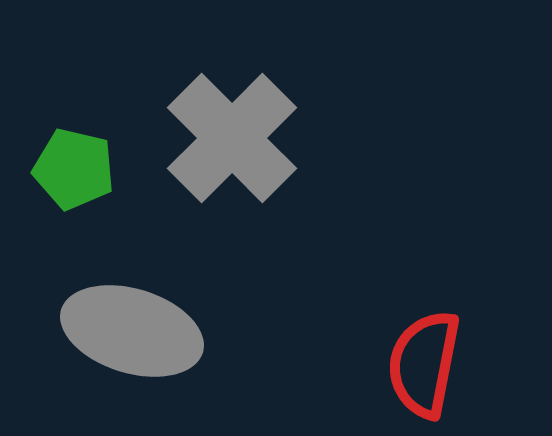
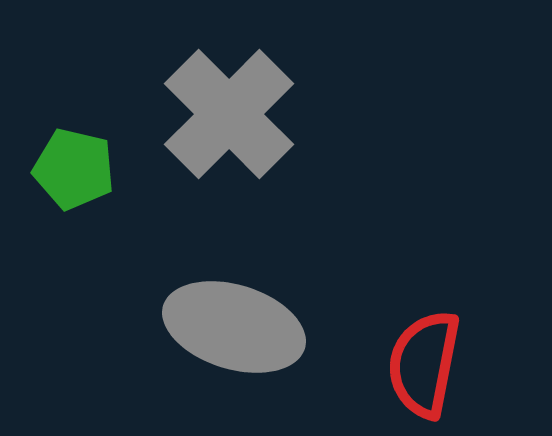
gray cross: moved 3 px left, 24 px up
gray ellipse: moved 102 px right, 4 px up
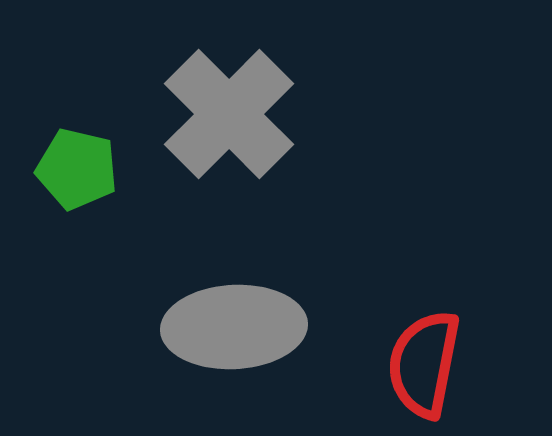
green pentagon: moved 3 px right
gray ellipse: rotated 20 degrees counterclockwise
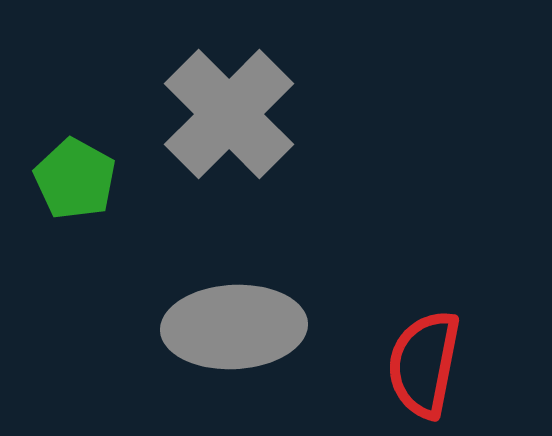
green pentagon: moved 2 px left, 10 px down; rotated 16 degrees clockwise
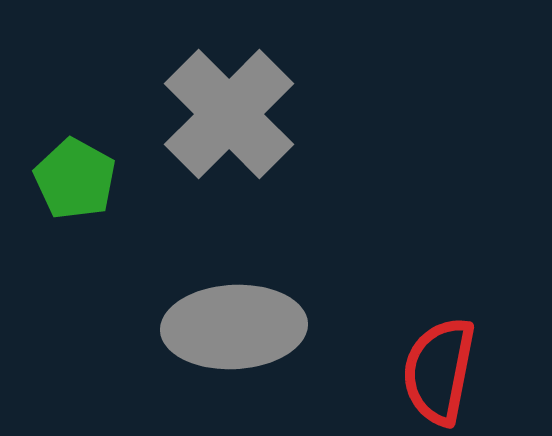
red semicircle: moved 15 px right, 7 px down
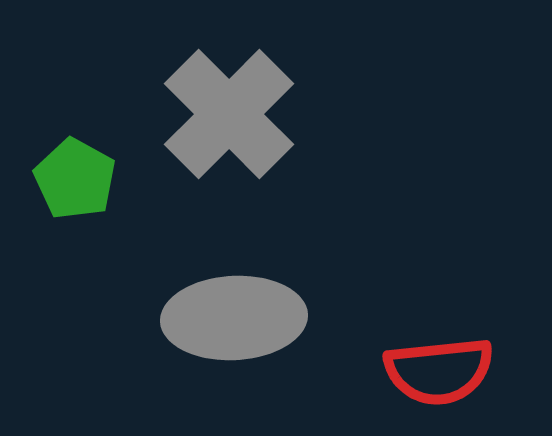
gray ellipse: moved 9 px up
red semicircle: rotated 107 degrees counterclockwise
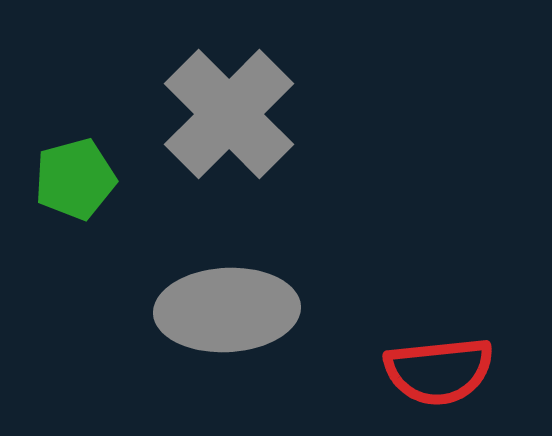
green pentagon: rotated 28 degrees clockwise
gray ellipse: moved 7 px left, 8 px up
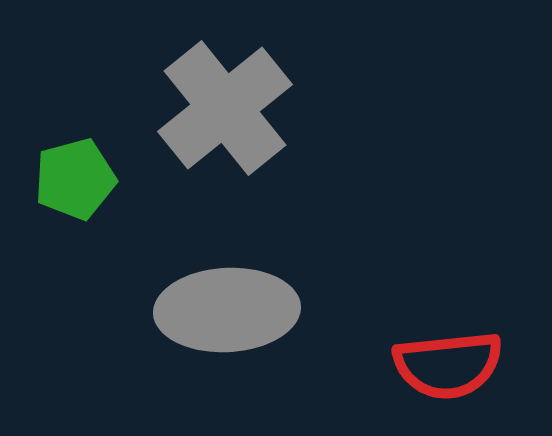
gray cross: moved 4 px left, 6 px up; rotated 6 degrees clockwise
red semicircle: moved 9 px right, 6 px up
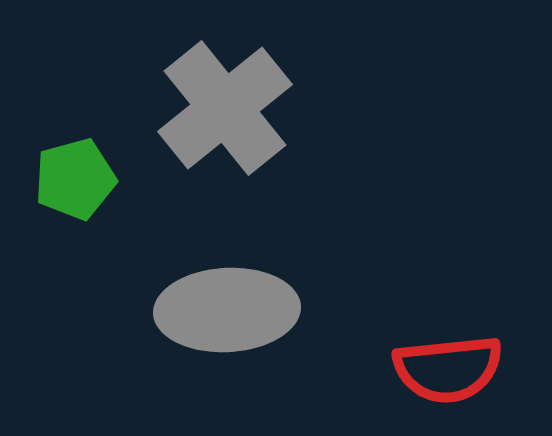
red semicircle: moved 4 px down
